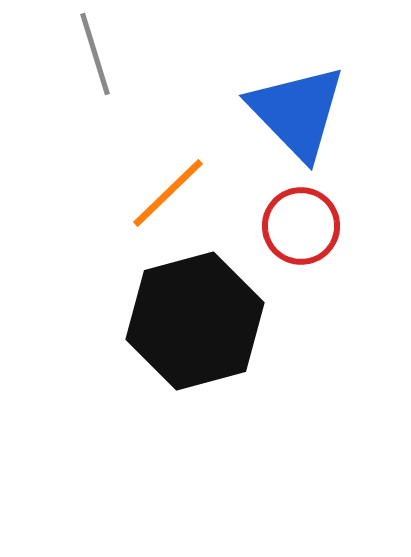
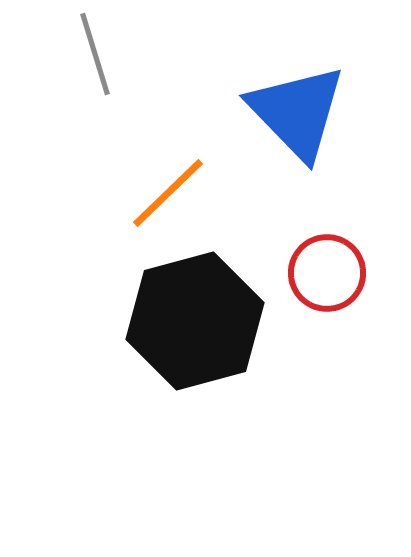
red circle: moved 26 px right, 47 px down
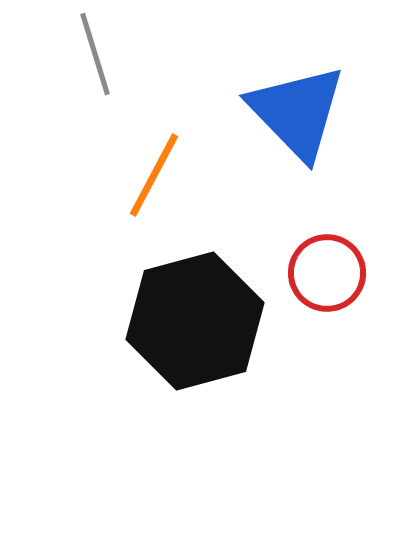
orange line: moved 14 px left, 18 px up; rotated 18 degrees counterclockwise
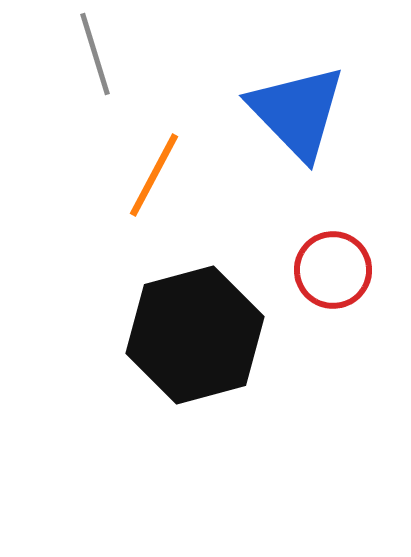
red circle: moved 6 px right, 3 px up
black hexagon: moved 14 px down
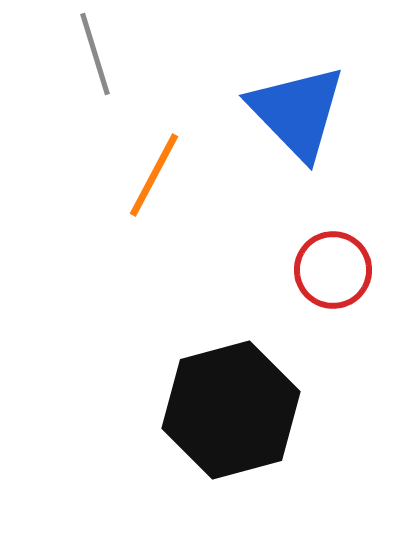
black hexagon: moved 36 px right, 75 px down
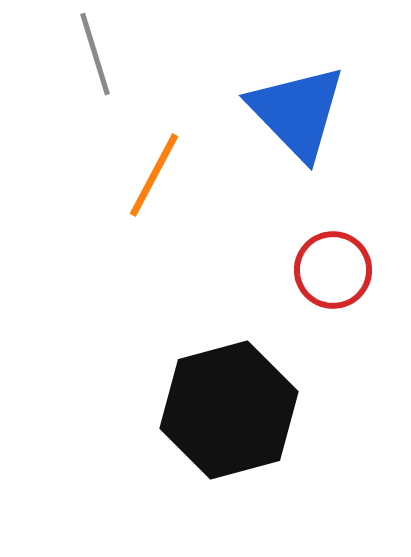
black hexagon: moved 2 px left
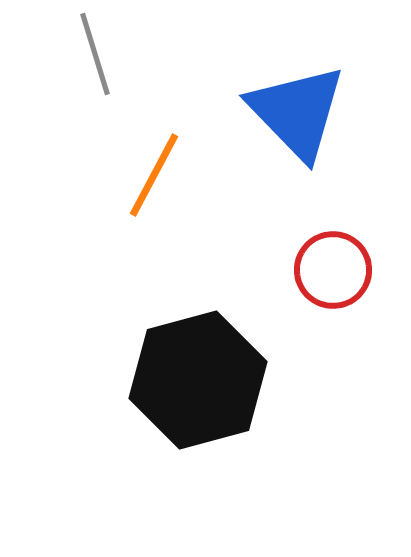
black hexagon: moved 31 px left, 30 px up
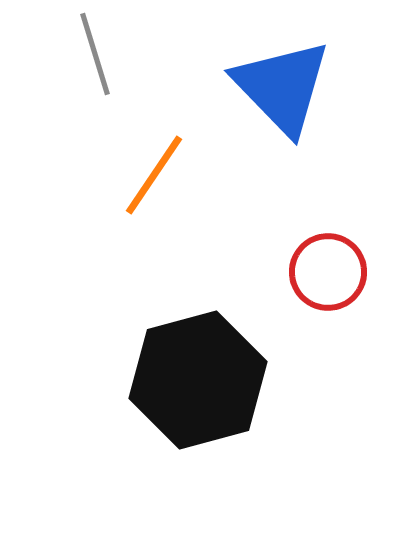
blue triangle: moved 15 px left, 25 px up
orange line: rotated 6 degrees clockwise
red circle: moved 5 px left, 2 px down
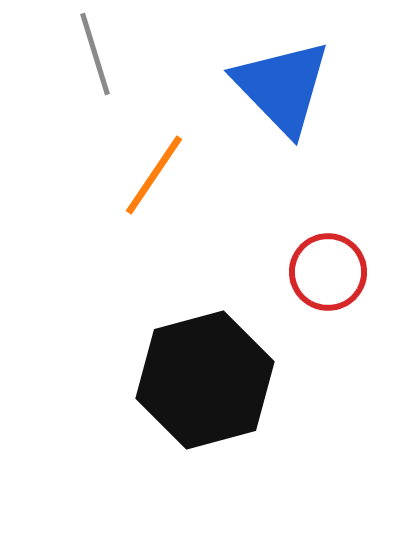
black hexagon: moved 7 px right
